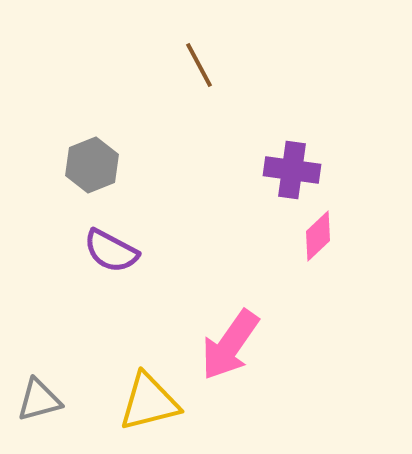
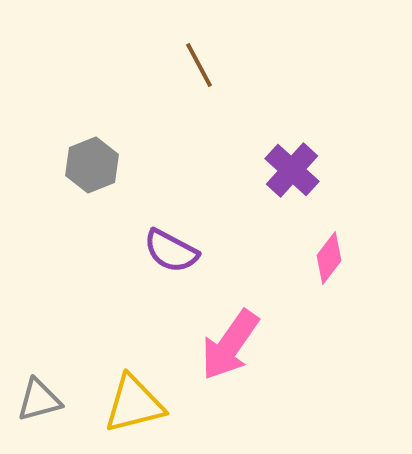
purple cross: rotated 34 degrees clockwise
pink diamond: moved 11 px right, 22 px down; rotated 9 degrees counterclockwise
purple semicircle: moved 60 px right
yellow triangle: moved 15 px left, 2 px down
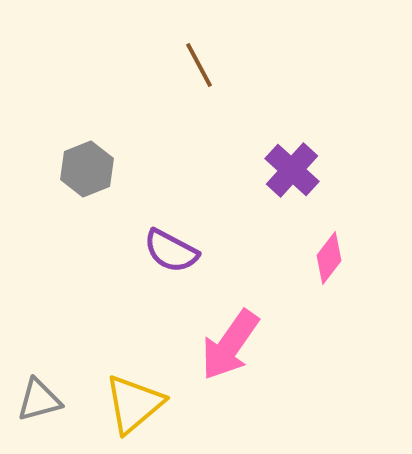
gray hexagon: moved 5 px left, 4 px down
yellow triangle: rotated 26 degrees counterclockwise
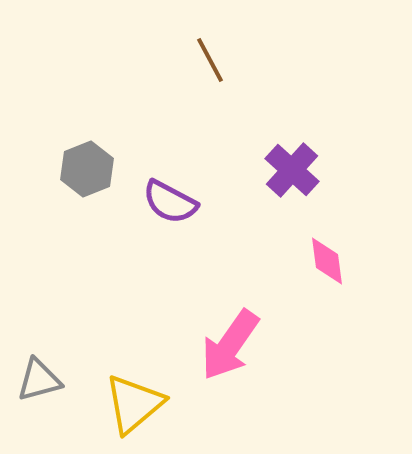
brown line: moved 11 px right, 5 px up
purple semicircle: moved 1 px left, 49 px up
pink diamond: moved 2 px left, 3 px down; rotated 45 degrees counterclockwise
gray triangle: moved 20 px up
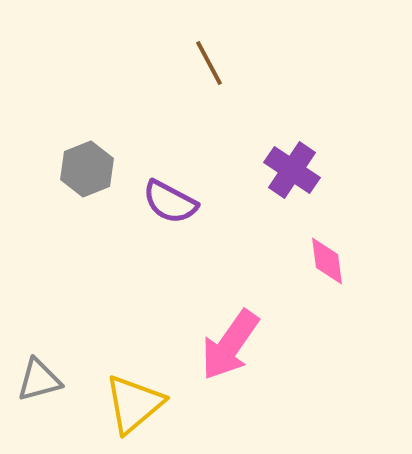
brown line: moved 1 px left, 3 px down
purple cross: rotated 8 degrees counterclockwise
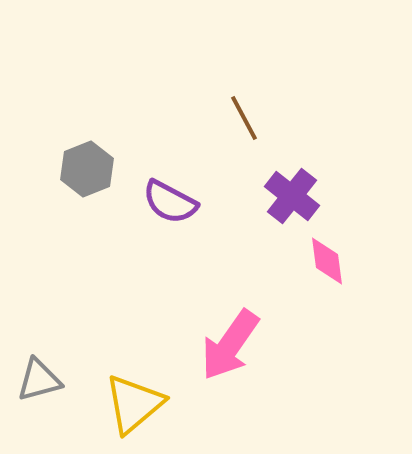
brown line: moved 35 px right, 55 px down
purple cross: moved 26 px down; rotated 4 degrees clockwise
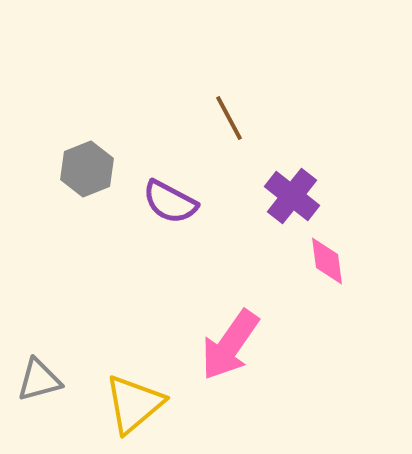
brown line: moved 15 px left
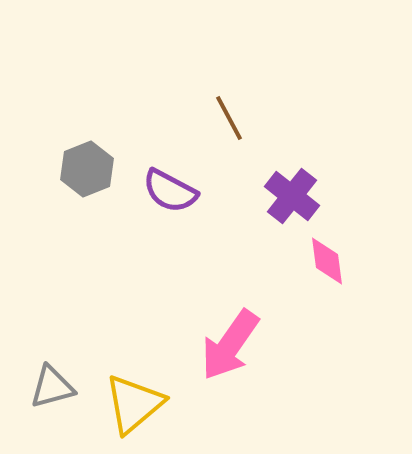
purple semicircle: moved 11 px up
gray triangle: moved 13 px right, 7 px down
